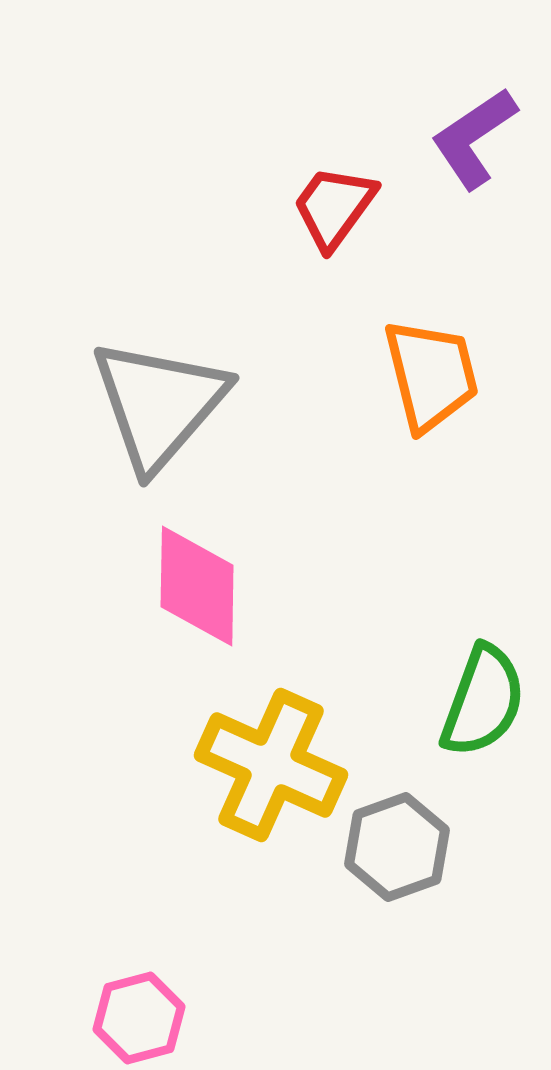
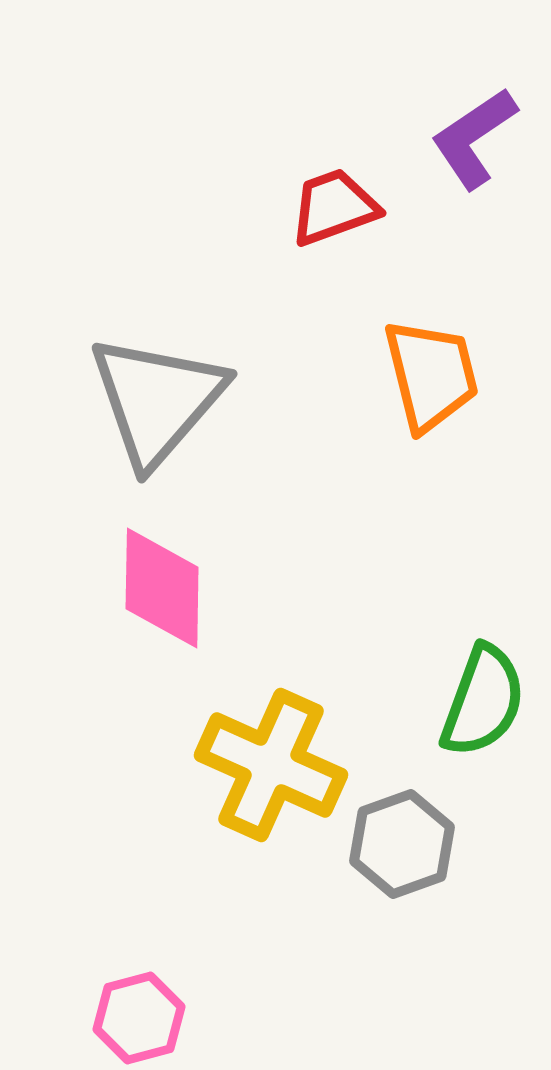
red trapezoid: rotated 34 degrees clockwise
gray triangle: moved 2 px left, 4 px up
pink diamond: moved 35 px left, 2 px down
gray hexagon: moved 5 px right, 3 px up
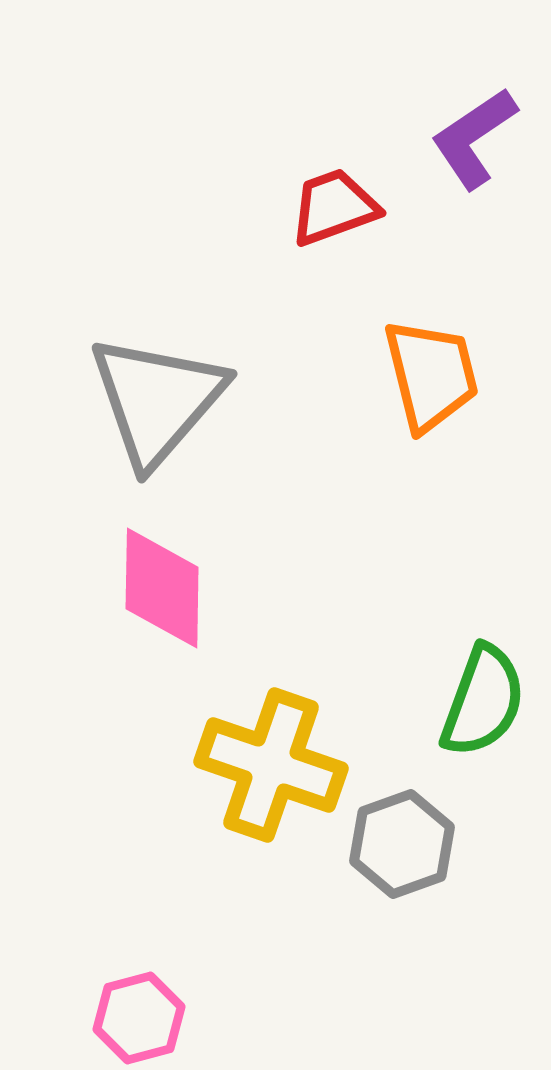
yellow cross: rotated 5 degrees counterclockwise
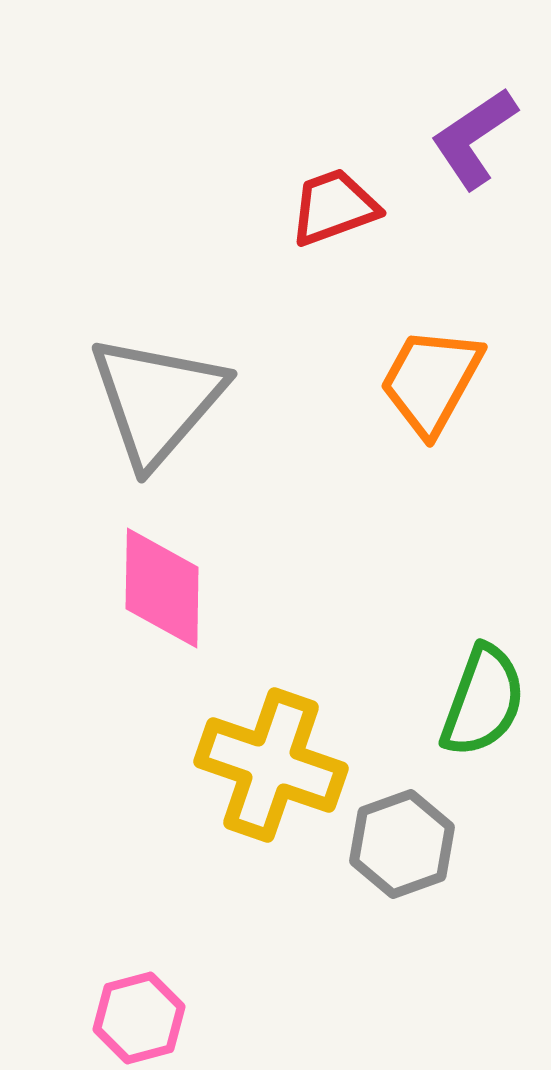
orange trapezoid: moved 6 px down; rotated 137 degrees counterclockwise
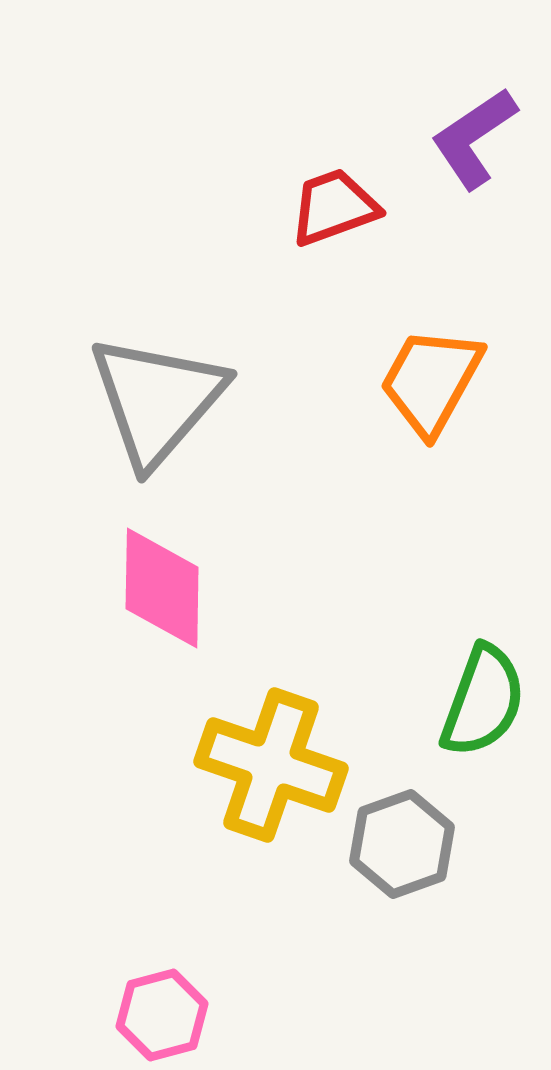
pink hexagon: moved 23 px right, 3 px up
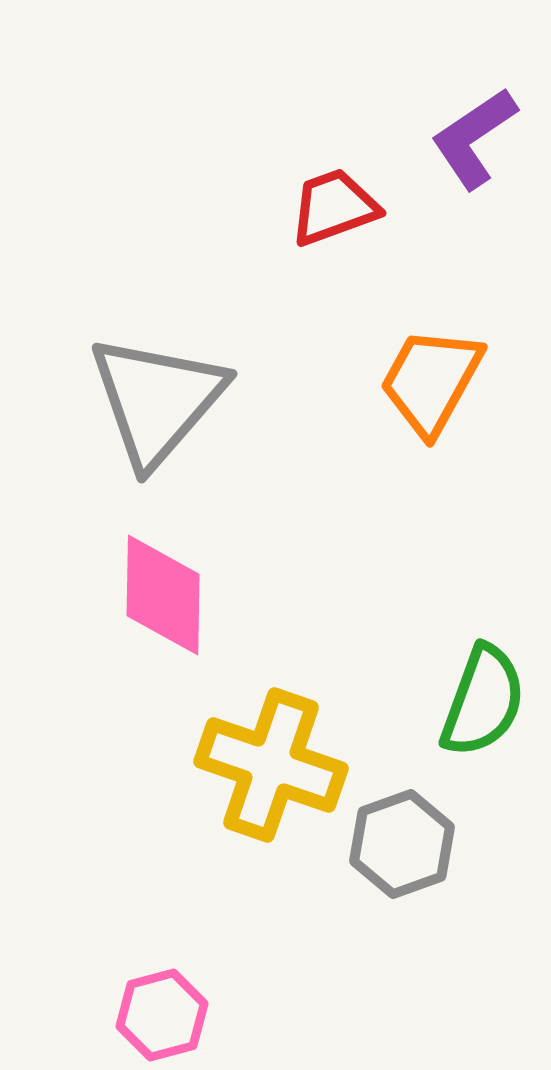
pink diamond: moved 1 px right, 7 px down
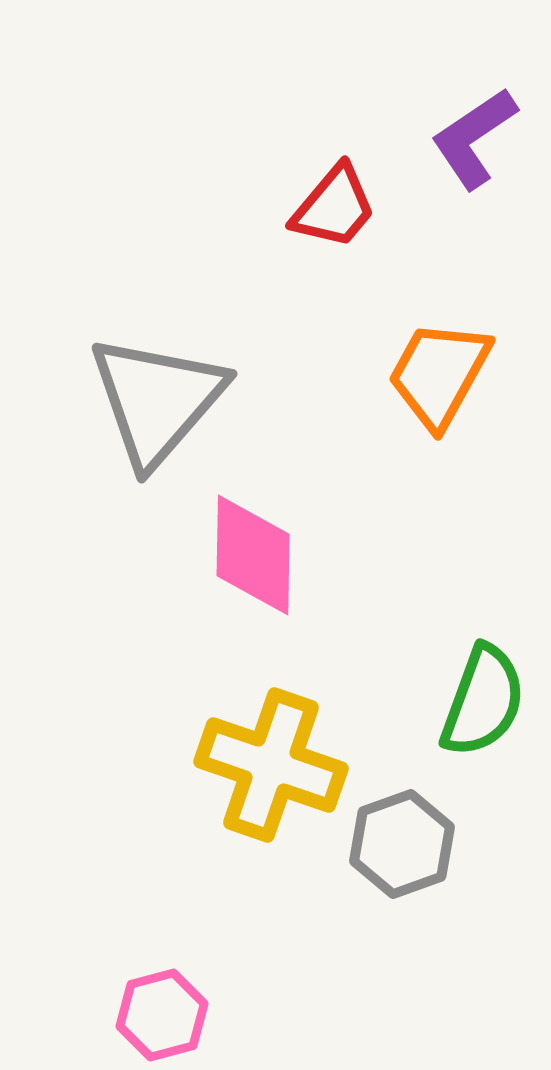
red trapezoid: rotated 150 degrees clockwise
orange trapezoid: moved 8 px right, 7 px up
pink diamond: moved 90 px right, 40 px up
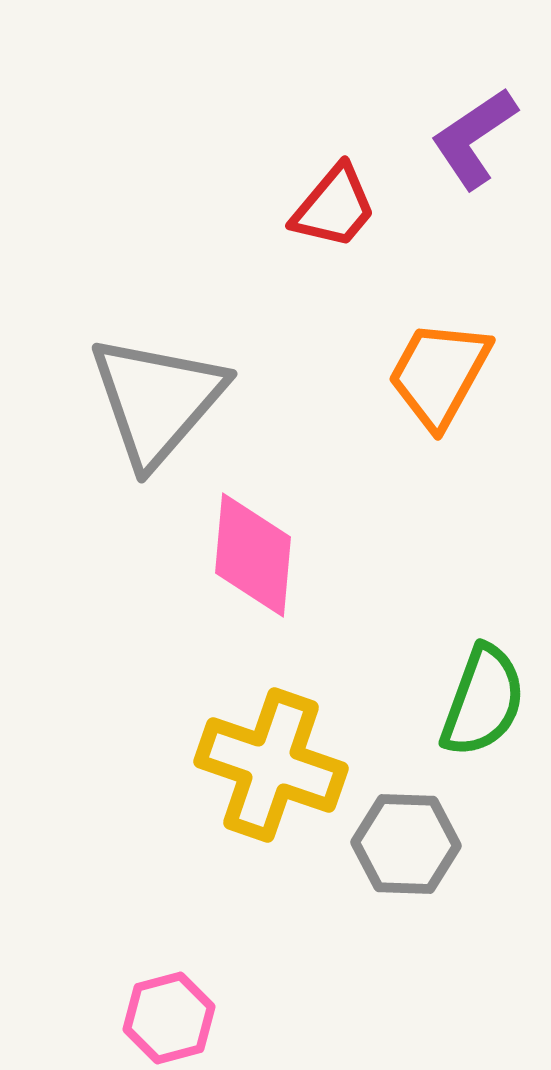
pink diamond: rotated 4 degrees clockwise
gray hexagon: moved 4 px right; rotated 22 degrees clockwise
pink hexagon: moved 7 px right, 3 px down
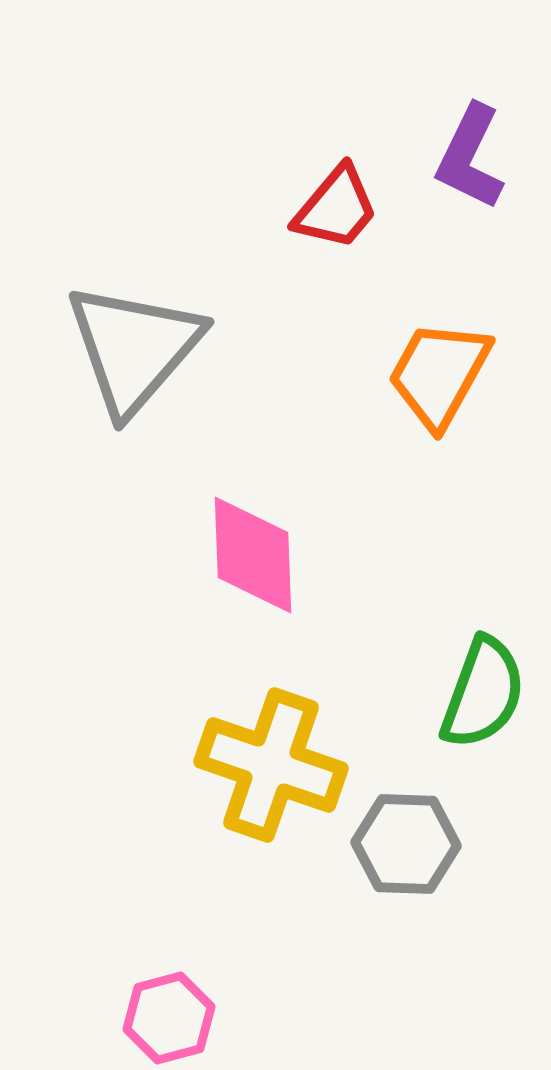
purple L-shape: moved 4 px left, 19 px down; rotated 30 degrees counterclockwise
red trapezoid: moved 2 px right, 1 px down
gray triangle: moved 23 px left, 52 px up
pink diamond: rotated 7 degrees counterclockwise
green semicircle: moved 8 px up
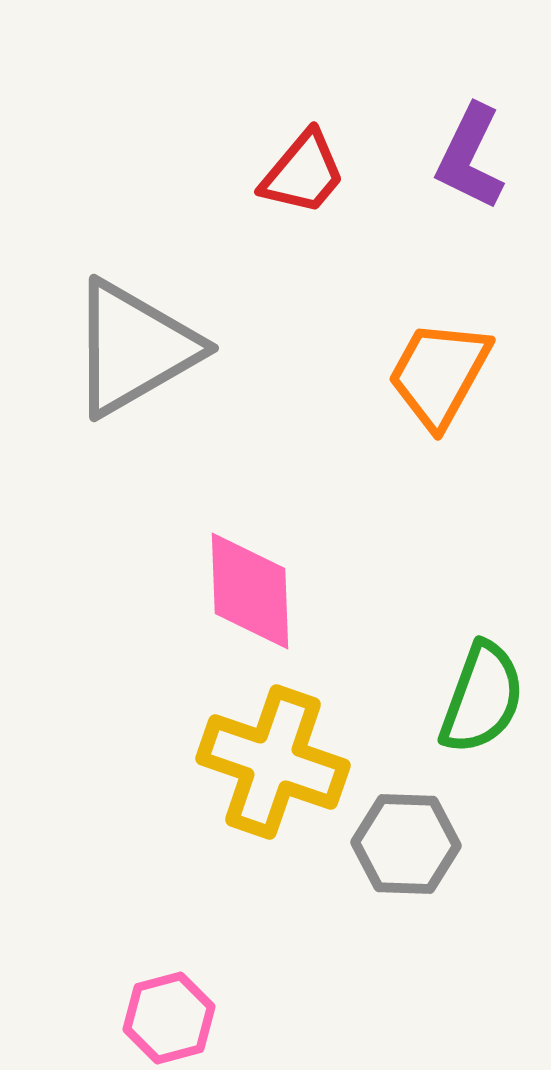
red trapezoid: moved 33 px left, 35 px up
gray triangle: rotated 19 degrees clockwise
pink diamond: moved 3 px left, 36 px down
green semicircle: moved 1 px left, 5 px down
yellow cross: moved 2 px right, 3 px up
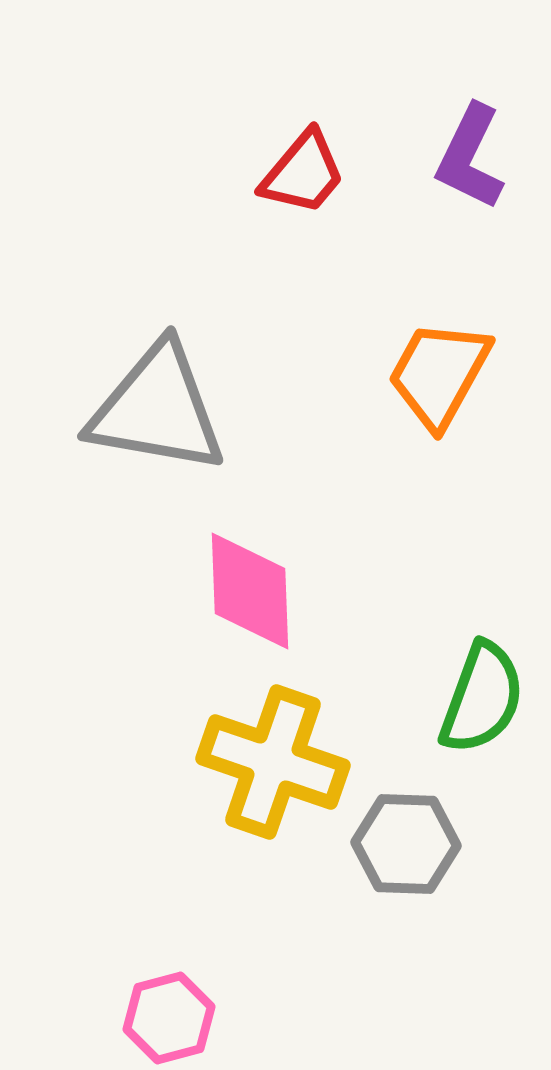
gray triangle: moved 23 px right, 61 px down; rotated 40 degrees clockwise
